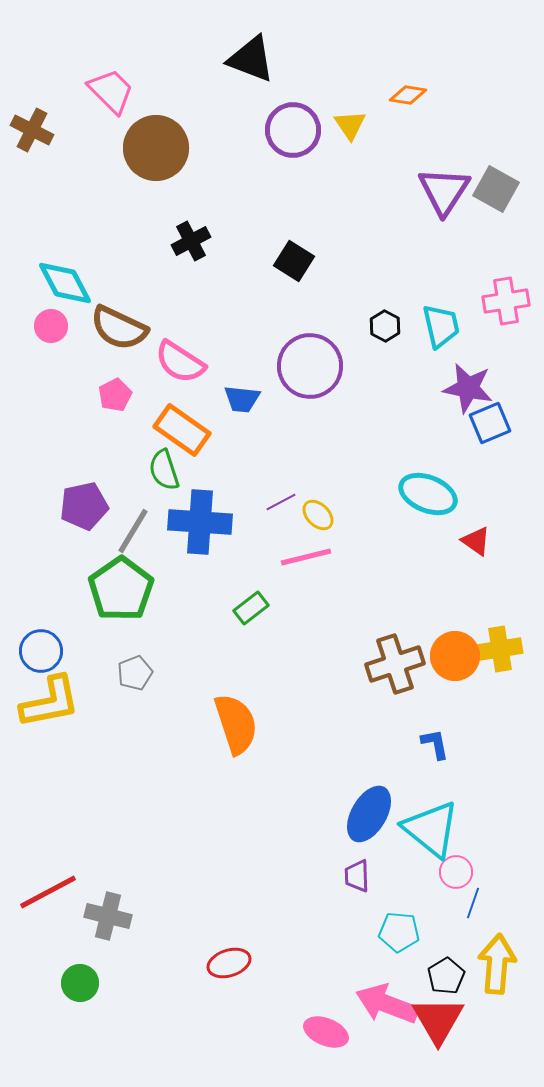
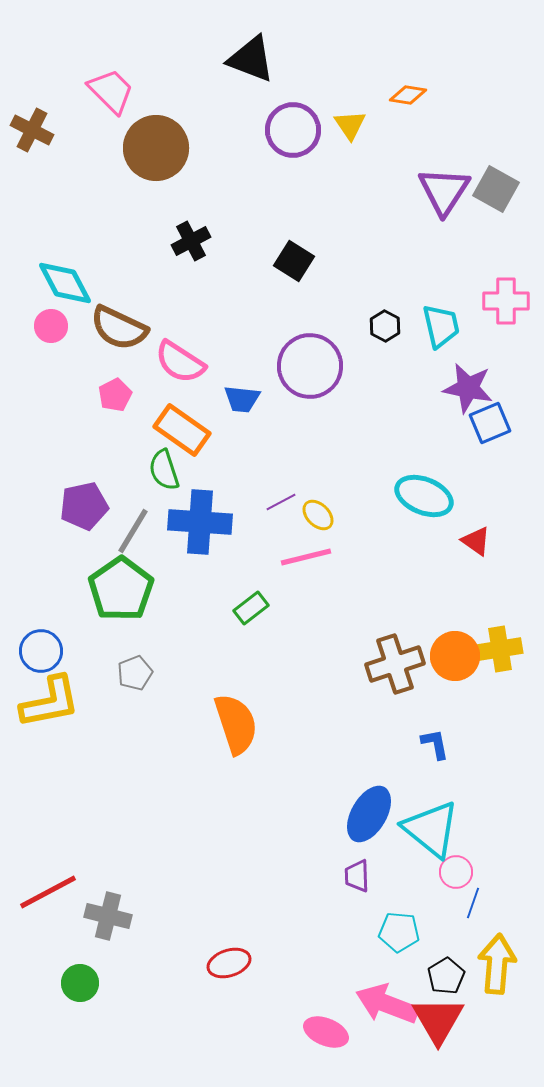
pink cross at (506, 301): rotated 9 degrees clockwise
cyan ellipse at (428, 494): moved 4 px left, 2 px down
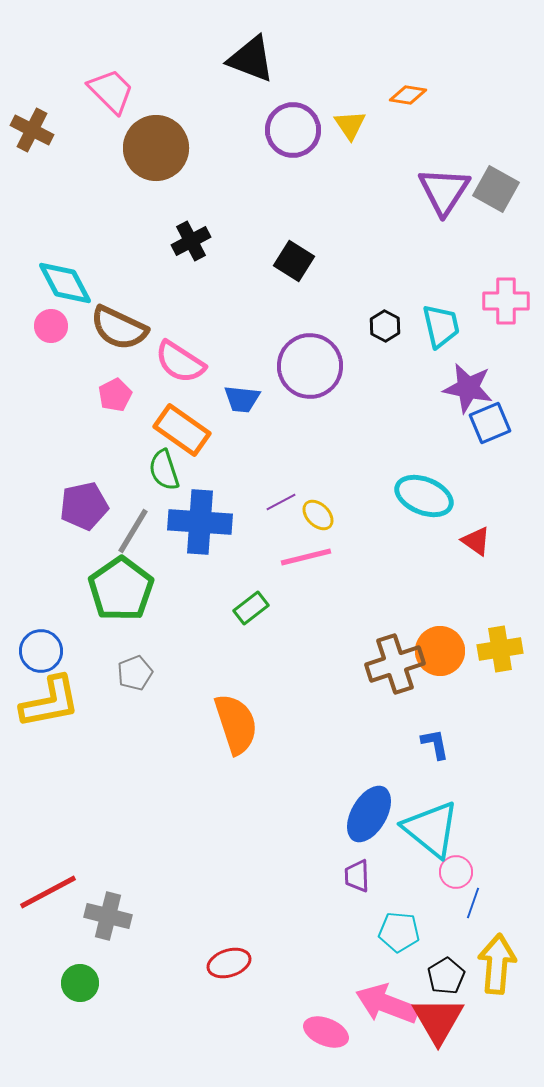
orange circle at (455, 656): moved 15 px left, 5 px up
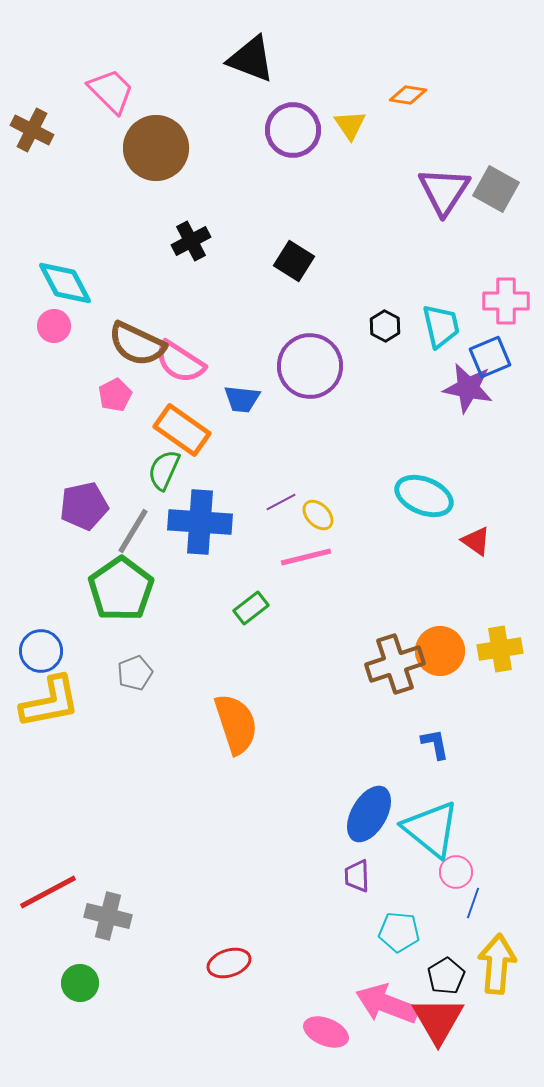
pink circle at (51, 326): moved 3 px right
brown semicircle at (119, 328): moved 18 px right, 16 px down
blue square at (490, 423): moved 66 px up
green semicircle at (164, 470): rotated 42 degrees clockwise
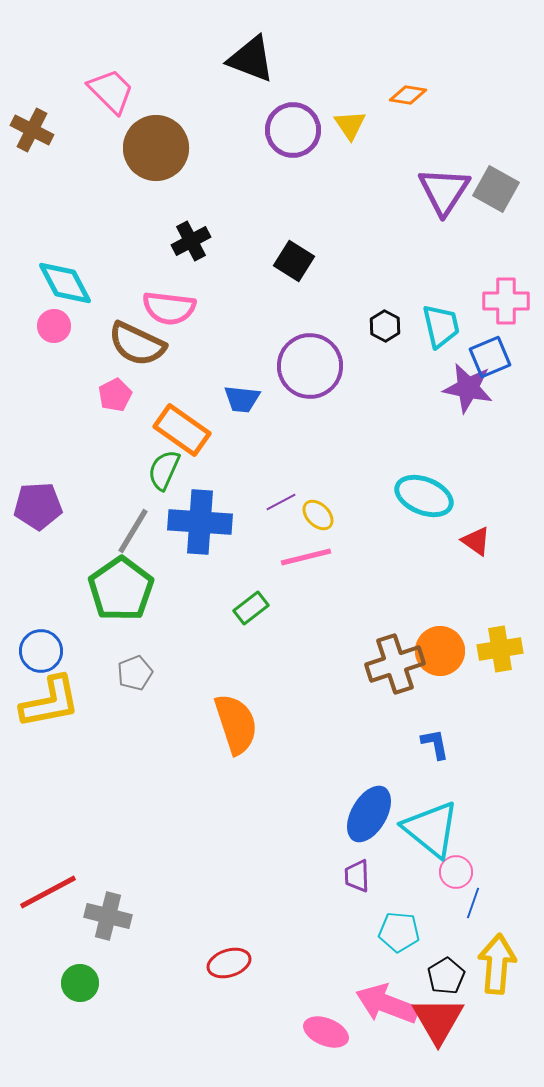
pink semicircle at (180, 362): moved 11 px left, 54 px up; rotated 26 degrees counterclockwise
purple pentagon at (84, 506): moved 46 px left; rotated 9 degrees clockwise
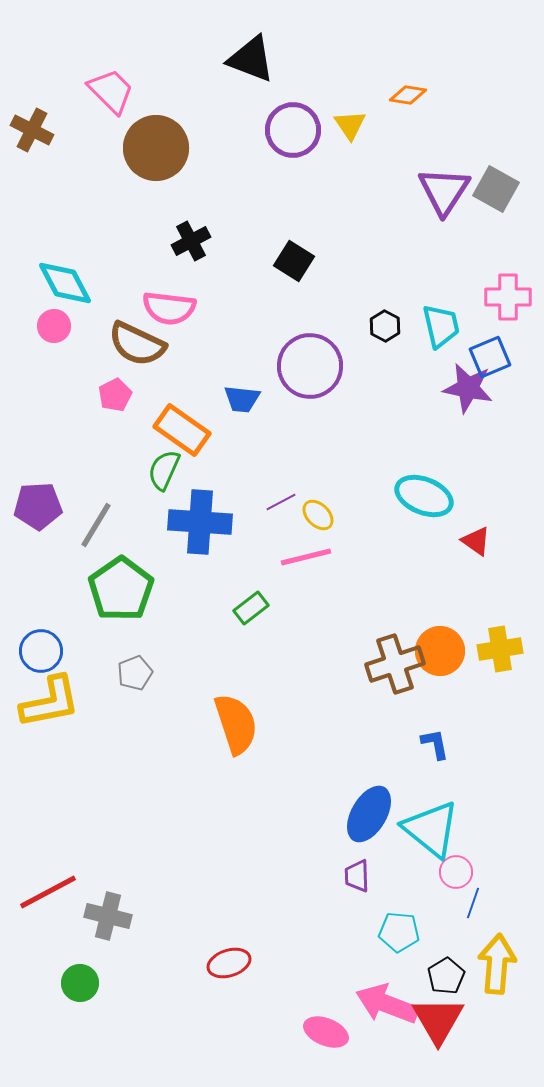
pink cross at (506, 301): moved 2 px right, 4 px up
gray line at (133, 531): moved 37 px left, 6 px up
